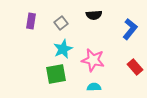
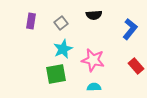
red rectangle: moved 1 px right, 1 px up
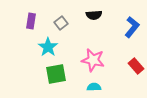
blue L-shape: moved 2 px right, 2 px up
cyan star: moved 15 px left, 2 px up; rotated 12 degrees counterclockwise
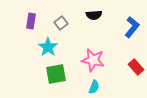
red rectangle: moved 1 px down
cyan semicircle: rotated 112 degrees clockwise
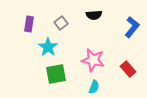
purple rectangle: moved 2 px left, 3 px down
red rectangle: moved 8 px left, 2 px down
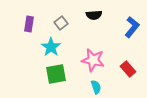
cyan star: moved 3 px right
cyan semicircle: moved 2 px right; rotated 40 degrees counterclockwise
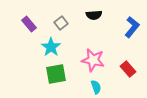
purple rectangle: rotated 49 degrees counterclockwise
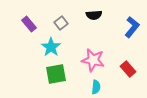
cyan semicircle: rotated 24 degrees clockwise
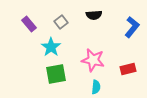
gray square: moved 1 px up
red rectangle: rotated 63 degrees counterclockwise
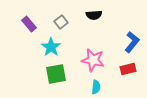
blue L-shape: moved 15 px down
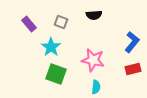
gray square: rotated 32 degrees counterclockwise
red rectangle: moved 5 px right
green square: rotated 30 degrees clockwise
